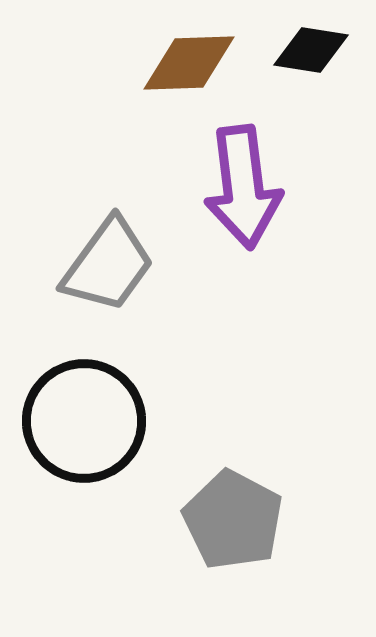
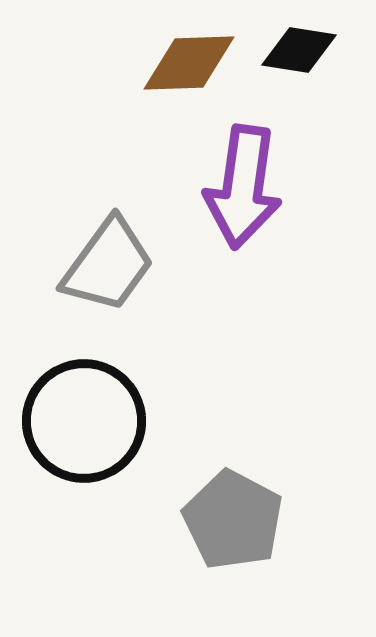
black diamond: moved 12 px left
purple arrow: rotated 15 degrees clockwise
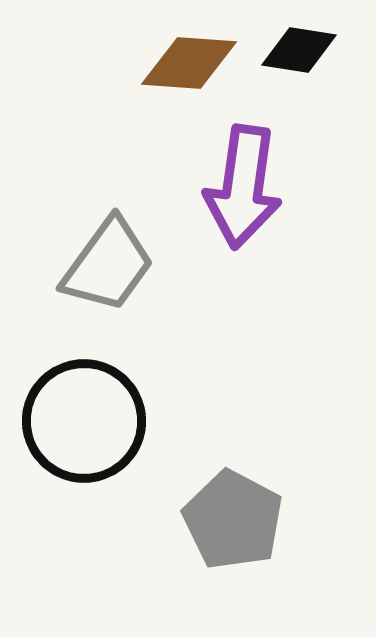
brown diamond: rotated 6 degrees clockwise
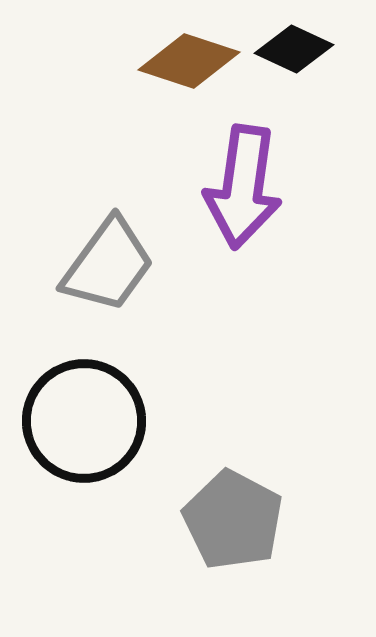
black diamond: moved 5 px left, 1 px up; rotated 16 degrees clockwise
brown diamond: moved 2 px up; rotated 14 degrees clockwise
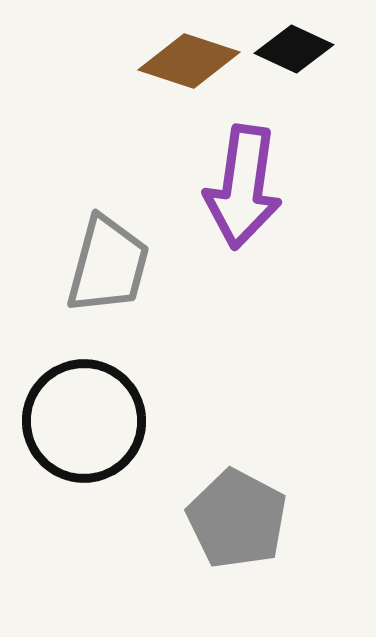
gray trapezoid: rotated 21 degrees counterclockwise
gray pentagon: moved 4 px right, 1 px up
